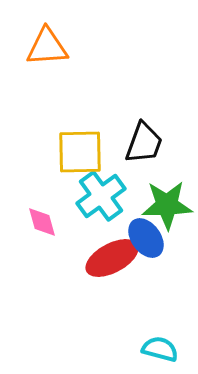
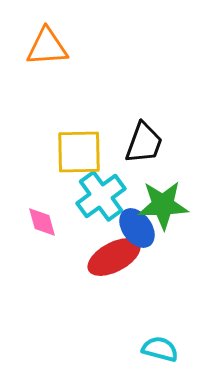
yellow square: moved 1 px left
green star: moved 4 px left
blue ellipse: moved 9 px left, 10 px up
red ellipse: moved 2 px right, 1 px up
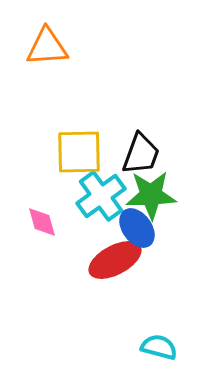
black trapezoid: moved 3 px left, 11 px down
green star: moved 12 px left, 10 px up
red ellipse: moved 1 px right, 3 px down
cyan semicircle: moved 1 px left, 2 px up
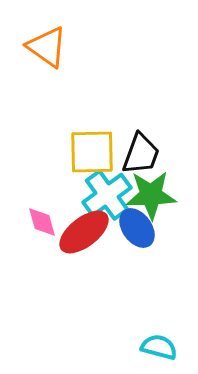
orange triangle: rotated 39 degrees clockwise
yellow square: moved 13 px right
cyan cross: moved 6 px right, 1 px up
red ellipse: moved 31 px left, 28 px up; rotated 10 degrees counterclockwise
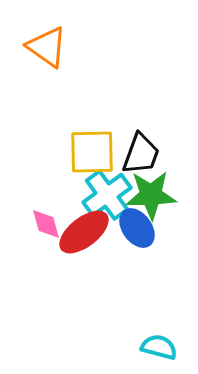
pink diamond: moved 4 px right, 2 px down
